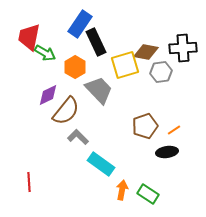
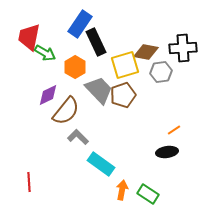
brown pentagon: moved 22 px left, 31 px up
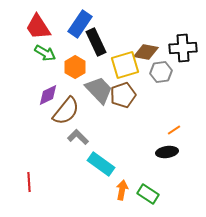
red trapezoid: moved 9 px right, 10 px up; rotated 44 degrees counterclockwise
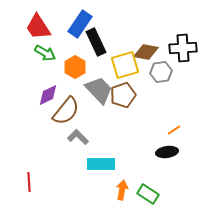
cyan rectangle: rotated 36 degrees counterclockwise
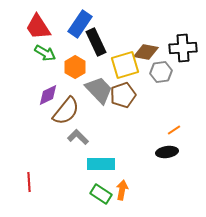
green rectangle: moved 47 px left
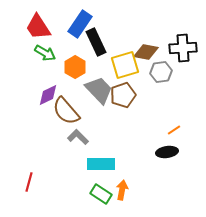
brown semicircle: rotated 100 degrees clockwise
red line: rotated 18 degrees clockwise
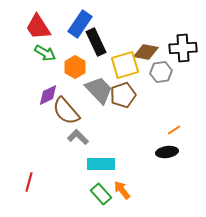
orange arrow: rotated 48 degrees counterclockwise
green rectangle: rotated 15 degrees clockwise
